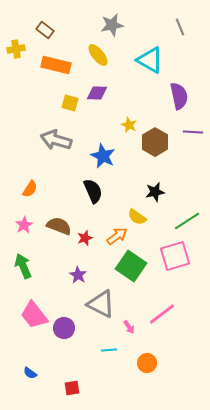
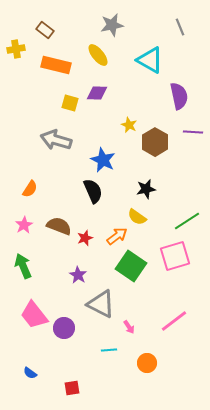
blue star: moved 4 px down
black star: moved 9 px left, 3 px up
pink line: moved 12 px right, 7 px down
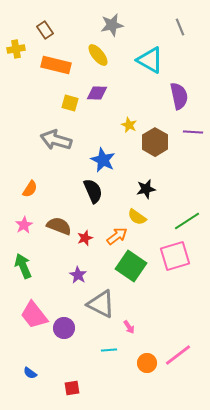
brown rectangle: rotated 18 degrees clockwise
pink line: moved 4 px right, 34 px down
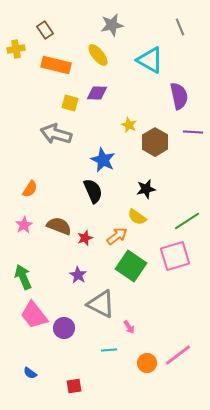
gray arrow: moved 6 px up
green arrow: moved 11 px down
red square: moved 2 px right, 2 px up
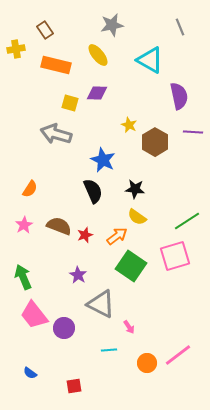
black star: moved 11 px left; rotated 18 degrees clockwise
red star: moved 3 px up
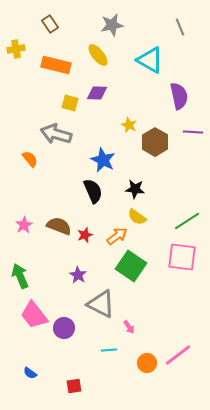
brown rectangle: moved 5 px right, 6 px up
orange semicircle: moved 30 px up; rotated 72 degrees counterclockwise
pink square: moved 7 px right, 1 px down; rotated 24 degrees clockwise
green arrow: moved 3 px left, 1 px up
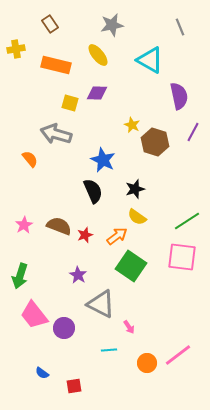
yellow star: moved 3 px right
purple line: rotated 66 degrees counterclockwise
brown hexagon: rotated 12 degrees counterclockwise
black star: rotated 24 degrees counterclockwise
green arrow: rotated 140 degrees counterclockwise
blue semicircle: moved 12 px right
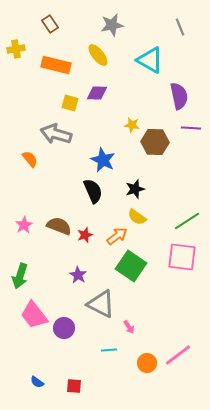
yellow star: rotated 14 degrees counterclockwise
purple line: moved 2 px left, 4 px up; rotated 66 degrees clockwise
brown hexagon: rotated 16 degrees counterclockwise
blue semicircle: moved 5 px left, 9 px down
red square: rotated 14 degrees clockwise
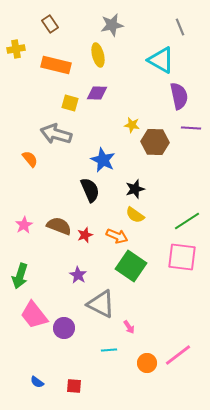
yellow ellipse: rotated 25 degrees clockwise
cyan triangle: moved 11 px right
black semicircle: moved 3 px left, 1 px up
yellow semicircle: moved 2 px left, 2 px up
orange arrow: rotated 60 degrees clockwise
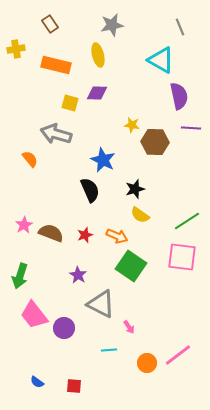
yellow semicircle: moved 5 px right
brown semicircle: moved 8 px left, 7 px down
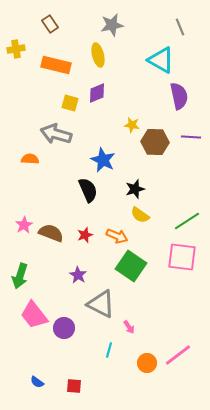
purple diamond: rotated 25 degrees counterclockwise
purple line: moved 9 px down
orange semicircle: rotated 48 degrees counterclockwise
black semicircle: moved 2 px left
cyan line: rotated 70 degrees counterclockwise
